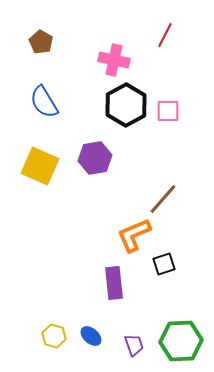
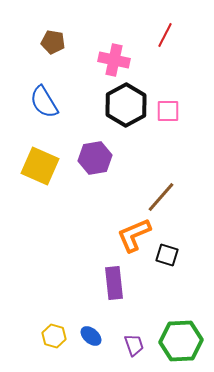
brown pentagon: moved 12 px right; rotated 20 degrees counterclockwise
brown line: moved 2 px left, 2 px up
black square: moved 3 px right, 9 px up; rotated 35 degrees clockwise
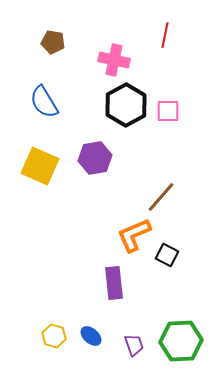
red line: rotated 15 degrees counterclockwise
black square: rotated 10 degrees clockwise
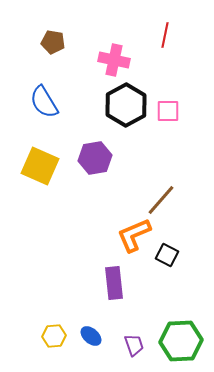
brown line: moved 3 px down
yellow hexagon: rotated 20 degrees counterclockwise
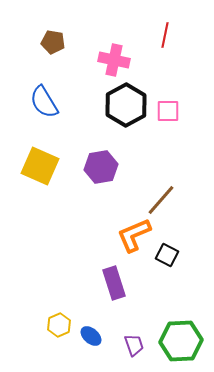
purple hexagon: moved 6 px right, 9 px down
purple rectangle: rotated 12 degrees counterclockwise
yellow hexagon: moved 5 px right, 11 px up; rotated 20 degrees counterclockwise
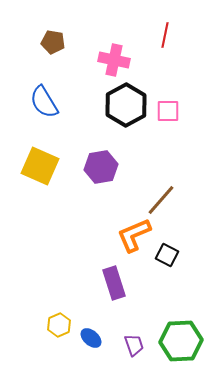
blue ellipse: moved 2 px down
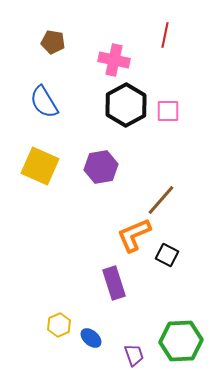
purple trapezoid: moved 10 px down
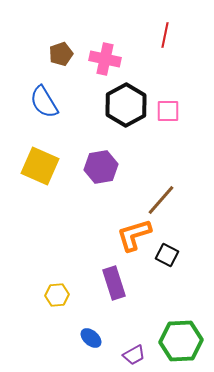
brown pentagon: moved 8 px right, 12 px down; rotated 30 degrees counterclockwise
pink cross: moved 9 px left, 1 px up
orange L-shape: rotated 6 degrees clockwise
yellow hexagon: moved 2 px left, 30 px up; rotated 20 degrees clockwise
purple trapezoid: rotated 80 degrees clockwise
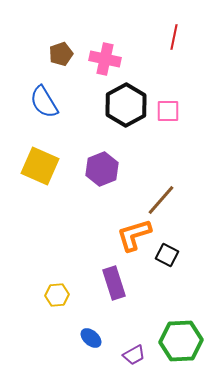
red line: moved 9 px right, 2 px down
purple hexagon: moved 1 px right, 2 px down; rotated 12 degrees counterclockwise
